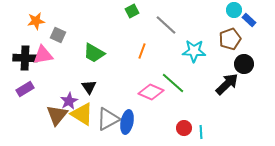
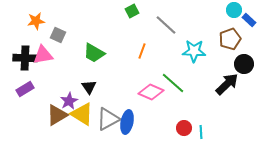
brown triangle: rotated 20 degrees clockwise
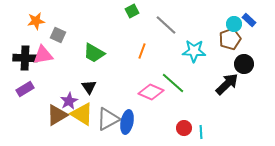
cyan circle: moved 14 px down
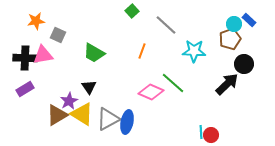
green square: rotated 16 degrees counterclockwise
red circle: moved 27 px right, 7 px down
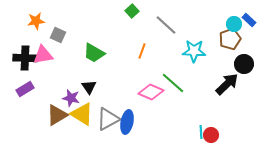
purple star: moved 2 px right, 3 px up; rotated 30 degrees counterclockwise
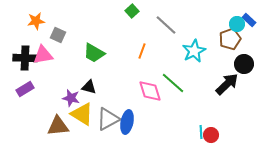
cyan circle: moved 3 px right
cyan star: rotated 30 degrees counterclockwise
black triangle: rotated 42 degrees counterclockwise
pink diamond: moved 1 px left, 1 px up; rotated 50 degrees clockwise
brown triangle: moved 1 px right, 11 px down; rotated 25 degrees clockwise
